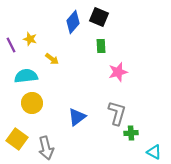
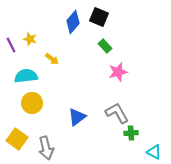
green rectangle: moved 4 px right; rotated 40 degrees counterclockwise
gray L-shape: rotated 45 degrees counterclockwise
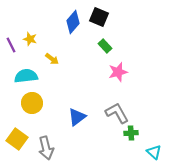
cyan triangle: rotated 14 degrees clockwise
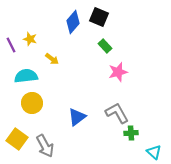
gray arrow: moved 1 px left, 2 px up; rotated 15 degrees counterclockwise
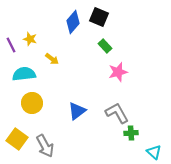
cyan semicircle: moved 2 px left, 2 px up
blue triangle: moved 6 px up
